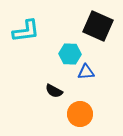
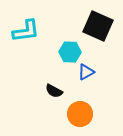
cyan hexagon: moved 2 px up
blue triangle: rotated 24 degrees counterclockwise
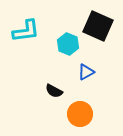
cyan hexagon: moved 2 px left, 8 px up; rotated 20 degrees clockwise
